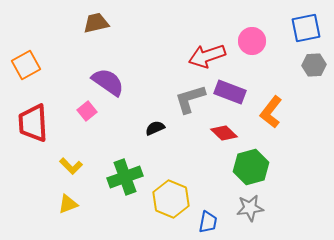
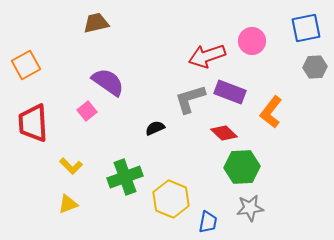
gray hexagon: moved 1 px right, 2 px down
green hexagon: moved 9 px left; rotated 12 degrees clockwise
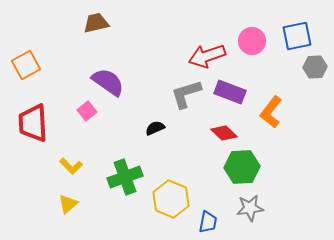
blue square: moved 9 px left, 8 px down
gray L-shape: moved 4 px left, 5 px up
yellow triangle: rotated 20 degrees counterclockwise
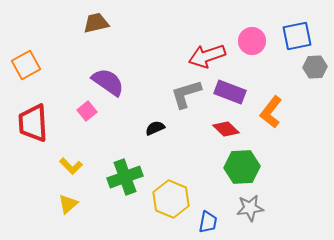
red diamond: moved 2 px right, 4 px up
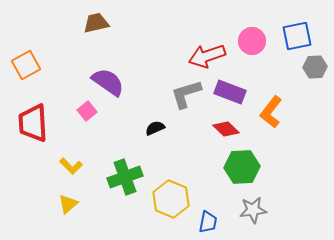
gray star: moved 3 px right, 2 px down
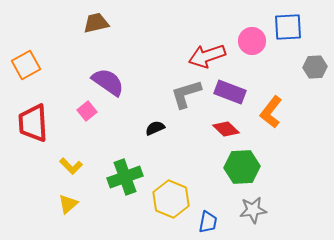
blue square: moved 9 px left, 9 px up; rotated 8 degrees clockwise
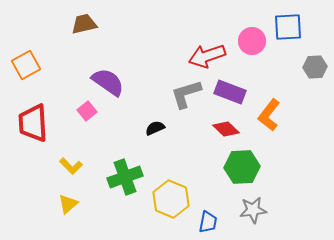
brown trapezoid: moved 12 px left, 1 px down
orange L-shape: moved 2 px left, 3 px down
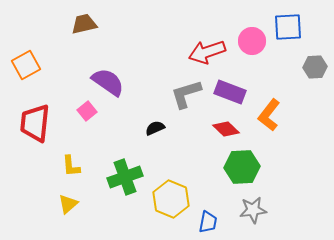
red arrow: moved 4 px up
red trapezoid: moved 2 px right; rotated 9 degrees clockwise
yellow L-shape: rotated 40 degrees clockwise
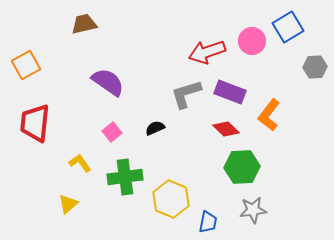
blue square: rotated 28 degrees counterclockwise
pink square: moved 25 px right, 21 px down
yellow L-shape: moved 9 px right, 3 px up; rotated 150 degrees clockwise
green cross: rotated 12 degrees clockwise
